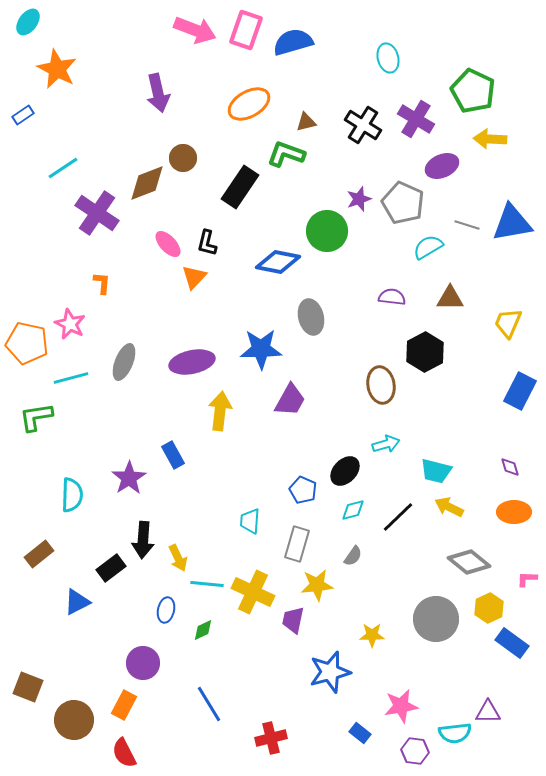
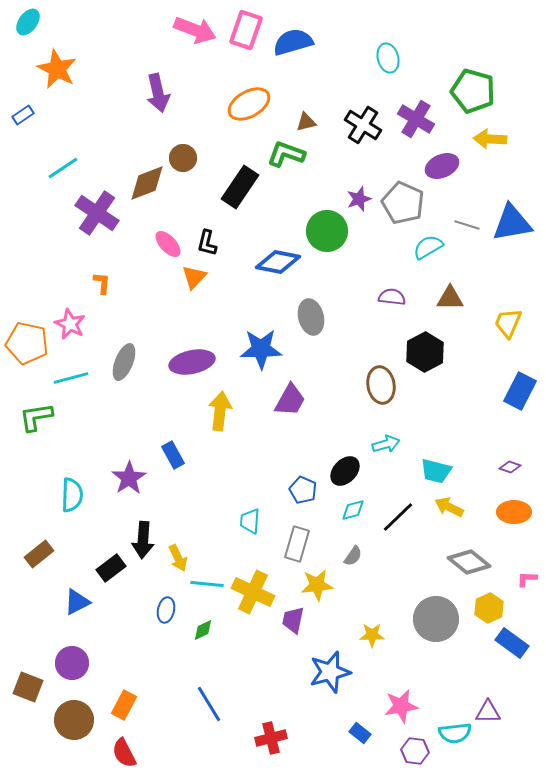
green pentagon at (473, 91): rotated 9 degrees counterclockwise
purple diamond at (510, 467): rotated 55 degrees counterclockwise
purple circle at (143, 663): moved 71 px left
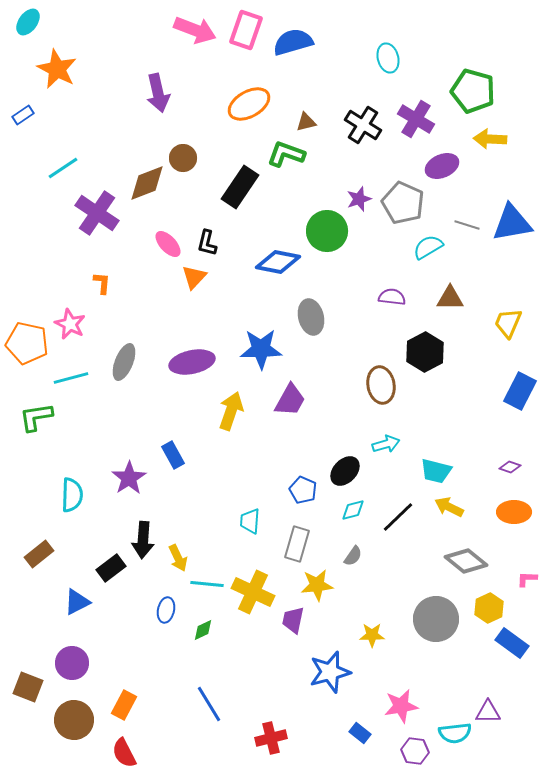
yellow arrow at (220, 411): moved 11 px right; rotated 12 degrees clockwise
gray diamond at (469, 562): moved 3 px left, 1 px up
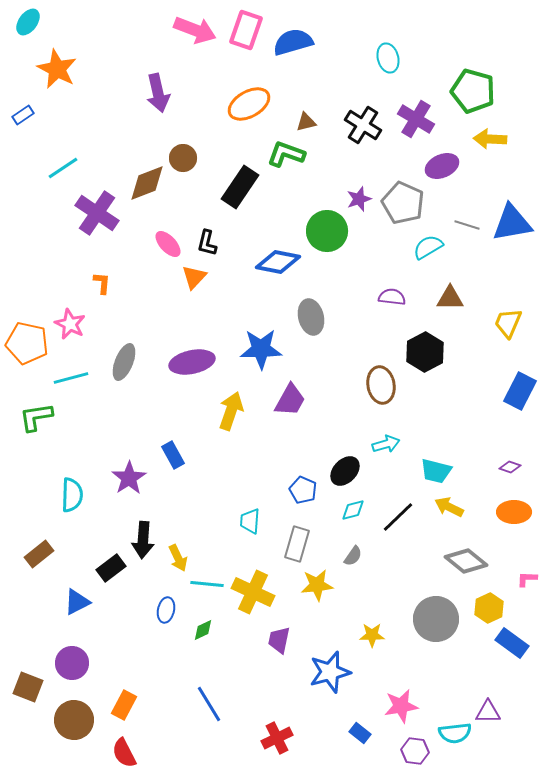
purple trapezoid at (293, 620): moved 14 px left, 20 px down
red cross at (271, 738): moved 6 px right; rotated 12 degrees counterclockwise
